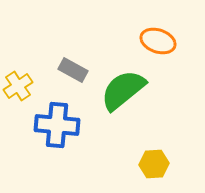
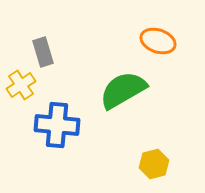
gray rectangle: moved 30 px left, 18 px up; rotated 44 degrees clockwise
yellow cross: moved 3 px right, 1 px up
green semicircle: rotated 9 degrees clockwise
yellow hexagon: rotated 12 degrees counterclockwise
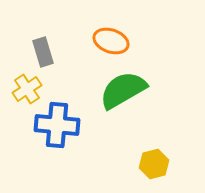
orange ellipse: moved 47 px left
yellow cross: moved 6 px right, 4 px down
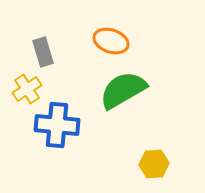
yellow hexagon: rotated 12 degrees clockwise
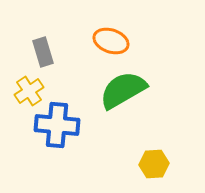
yellow cross: moved 2 px right, 2 px down
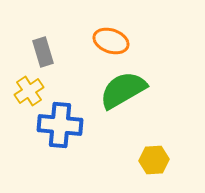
blue cross: moved 3 px right
yellow hexagon: moved 4 px up
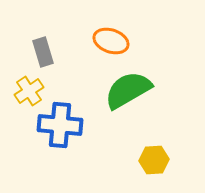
green semicircle: moved 5 px right
